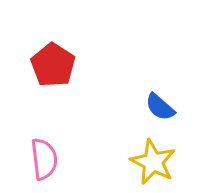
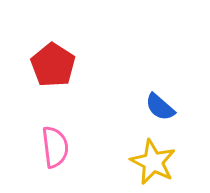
pink semicircle: moved 11 px right, 12 px up
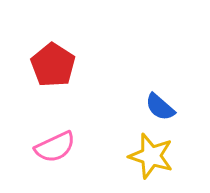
pink semicircle: rotated 72 degrees clockwise
yellow star: moved 2 px left, 6 px up; rotated 9 degrees counterclockwise
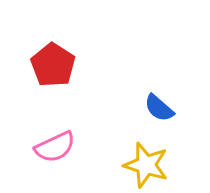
blue semicircle: moved 1 px left, 1 px down
yellow star: moved 5 px left, 9 px down
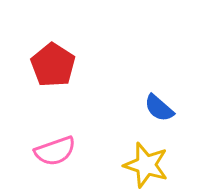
pink semicircle: moved 4 px down; rotated 6 degrees clockwise
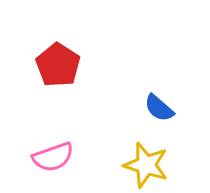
red pentagon: moved 5 px right
pink semicircle: moved 2 px left, 6 px down
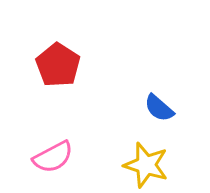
pink semicircle: rotated 9 degrees counterclockwise
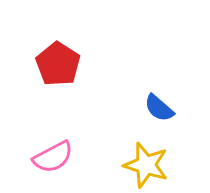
red pentagon: moved 1 px up
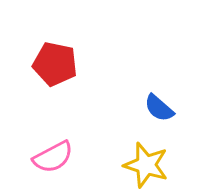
red pentagon: moved 3 px left; rotated 21 degrees counterclockwise
